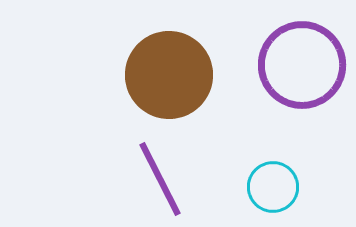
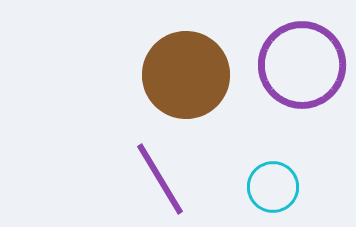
brown circle: moved 17 px right
purple line: rotated 4 degrees counterclockwise
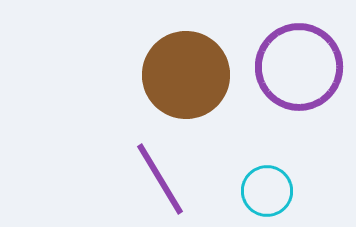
purple circle: moved 3 px left, 2 px down
cyan circle: moved 6 px left, 4 px down
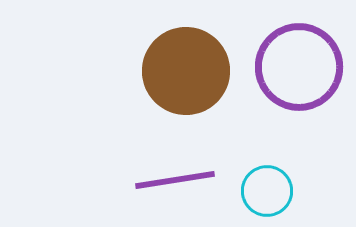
brown circle: moved 4 px up
purple line: moved 15 px right, 1 px down; rotated 68 degrees counterclockwise
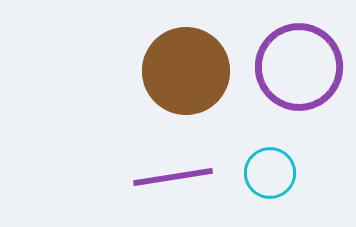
purple line: moved 2 px left, 3 px up
cyan circle: moved 3 px right, 18 px up
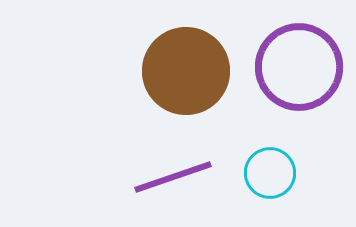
purple line: rotated 10 degrees counterclockwise
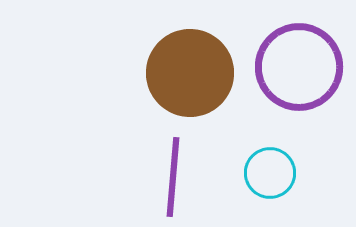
brown circle: moved 4 px right, 2 px down
purple line: rotated 66 degrees counterclockwise
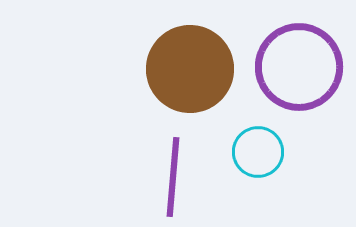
brown circle: moved 4 px up
cyan circle: moved 12 px left, 21 px up
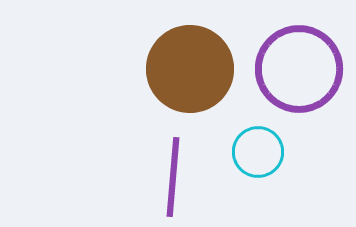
purple circle: moved 2 px down
